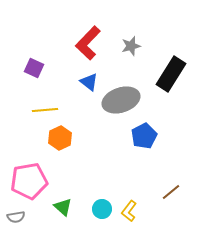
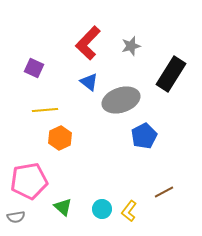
brown line: moved 7 px left; rotated 12 degrees clockwise
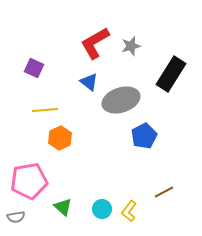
red L-shape: moved 7 px right; rotated 16 degrees clockwise
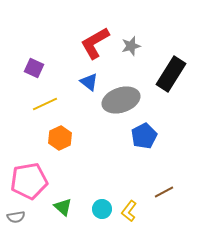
yellow line: moved 6 px up; rotated 20 degrees counterclockwise
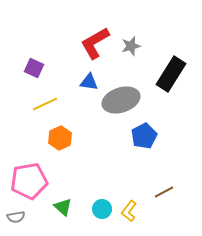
blue triangle: rotated 30 degrees counterclockwise
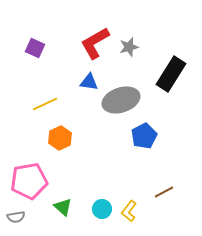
gray star: moved 2 px left, 1 px down
purple square: moved 1 px right, 20 px up
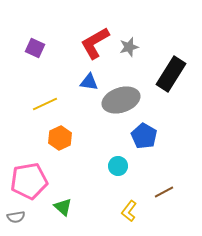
blue pentagon: rotated 15 degrees counterclockwise
cyan circle: moved 16 px right, 43 px up
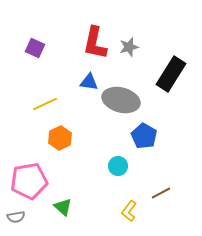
red L-shape: rotated 48 degrees counterclockwise
gray ellipse: rotated 33 degrees clockwise
brown line: moved 3 px left, 1 px down
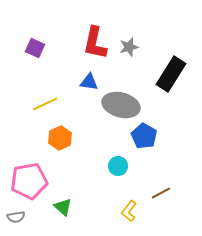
gray ellipse: moved 5 px down
